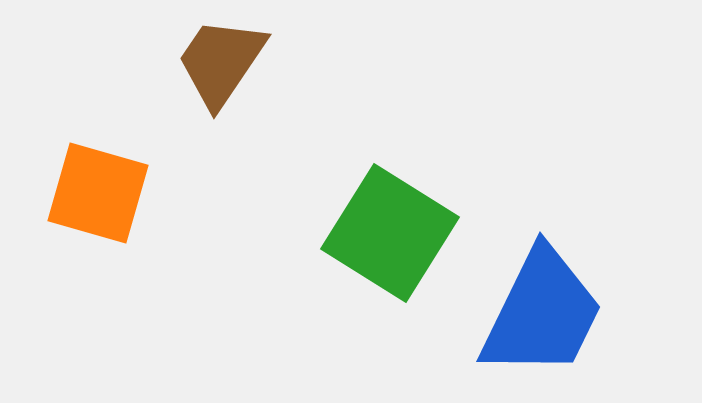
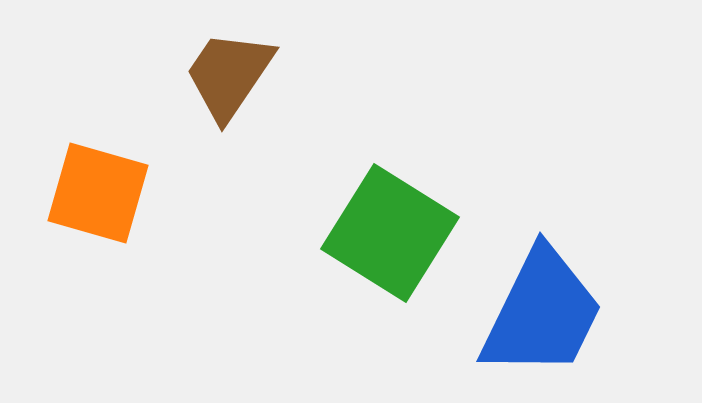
brown trapezoid: moved 8 px right, 13 px down
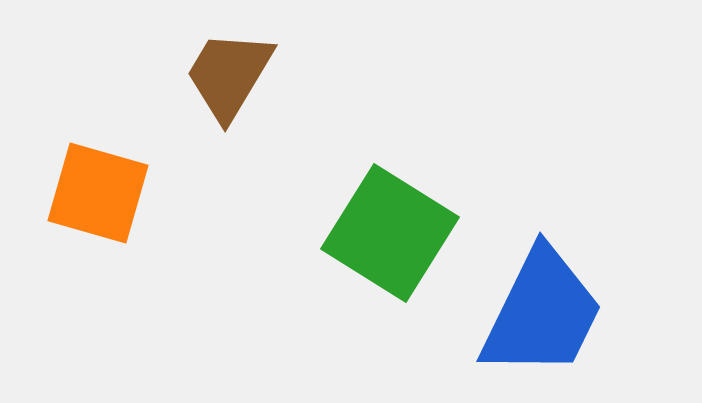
brown trapezoid: rotated 3 degrees counterclockwise
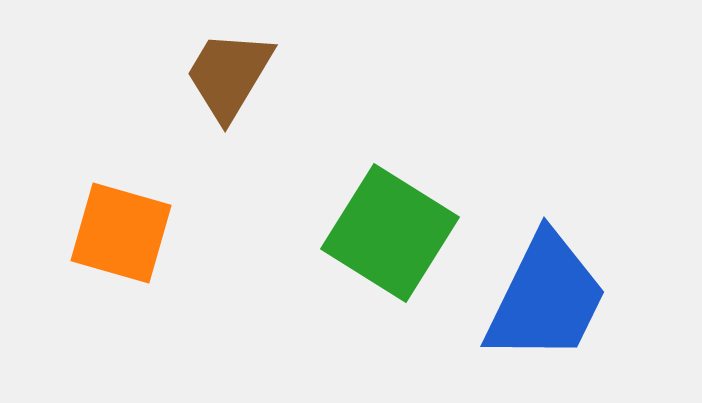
orange square: moved 23 px right, 40 px down
blue trapezoid: moved 4 px right, 15 px up
